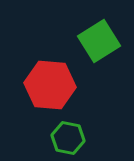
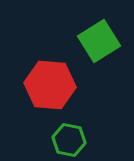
green hexagon: moved 1 px right, 2 px down
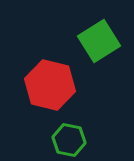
red hexagon: rotated 9 degrees clockwise
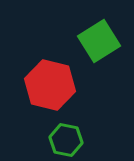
green hexagon: moved 3 px left
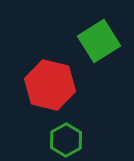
green hexagon: rotated 20 degrees clockwise
